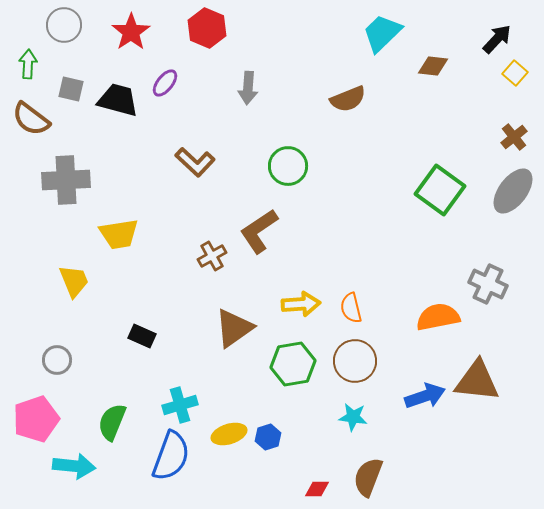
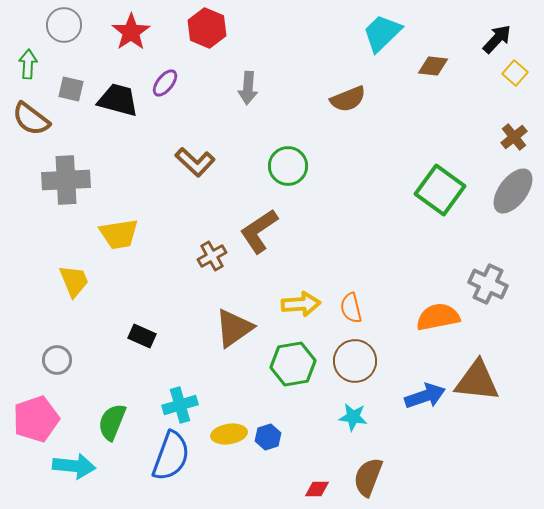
yellow ellipse at (229, 434): rotated 8 degrees clockwise
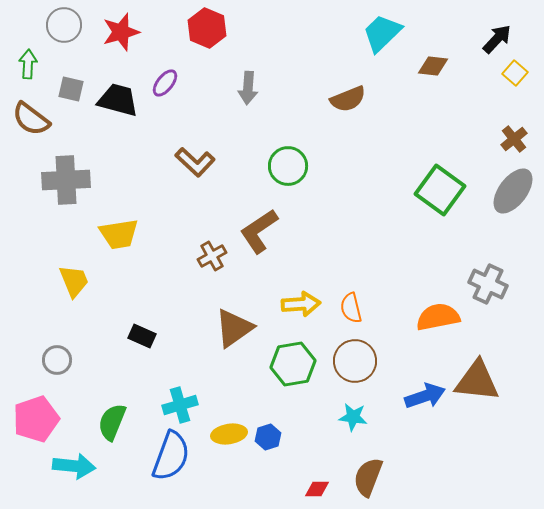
red star at (131, 32): moved 10 px left; rotated 18 degrees clockwise
brown cross at (514, 137): moved 2 px down
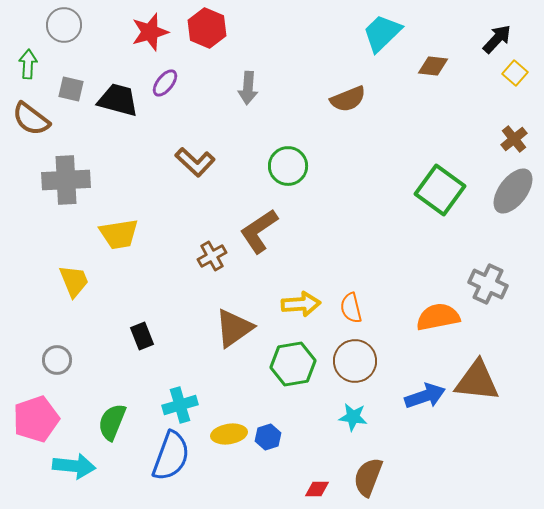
red star at (121, 32): moved 29 px right
black rectangle at (142, 336): rotated 44 degrees clockwise
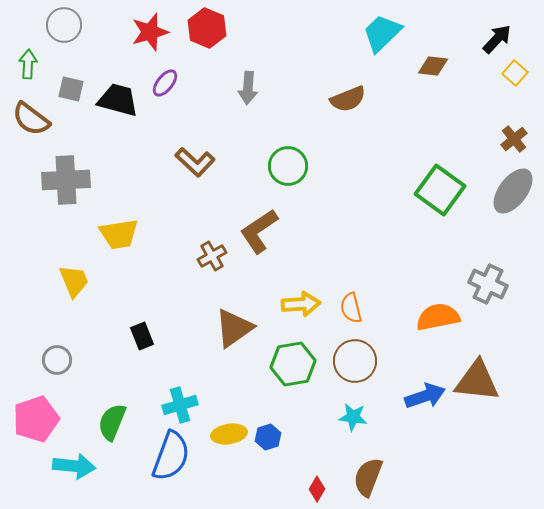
red diamond at (317, 489): rotated 60 degrees counterclockwise
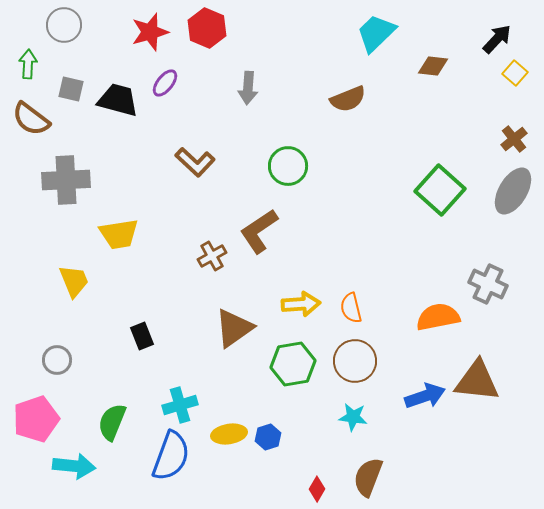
cyan trapezoid at (382, 33): moved 6 px left
green square at (440, 190): rotated 6 degrees clockwise
gray ellipse at (513, 191): rotated 6 degrees counterclockwise
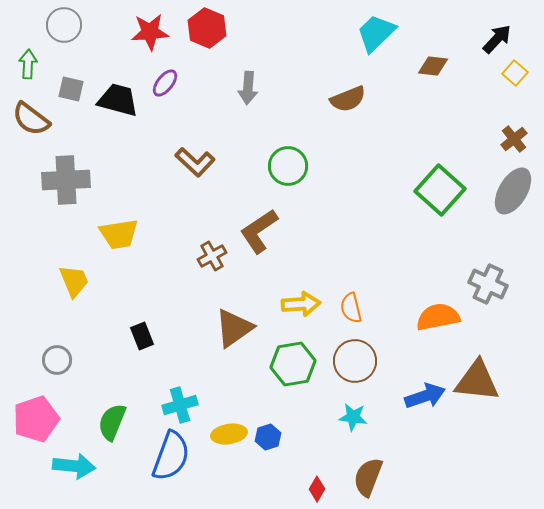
red star at (150, 32): rotated 12 degrees clockwise
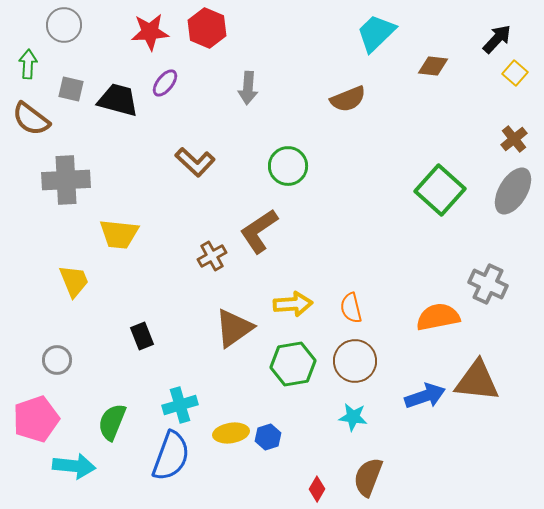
yellow trapezoid at (119, 234): rotated 15 degrees clockwise
yellow arrow at (301, 304): moved 8 px left
yellow ellipse at (229, 434): moved 2 px right, 1 px up
